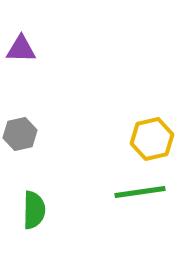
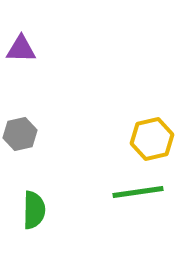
green line: moved 2 px left
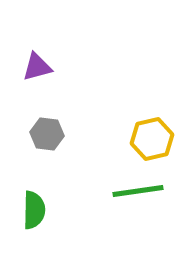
purple triangle: moved 16 px right, 18 px down; rotated 16 degrees counterclockwise
gray hexagon: moved 27 px right; rotated 20 degrees clockwise
green line: moved 1 px up
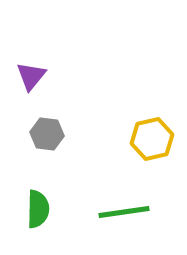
purple triangle: moved 6 px left, 9 px down; rotated 36 degrees counterclockwise
green line: moved 14 px left, 21 px down
green semicircle: moved 4 px right, 1 px up
